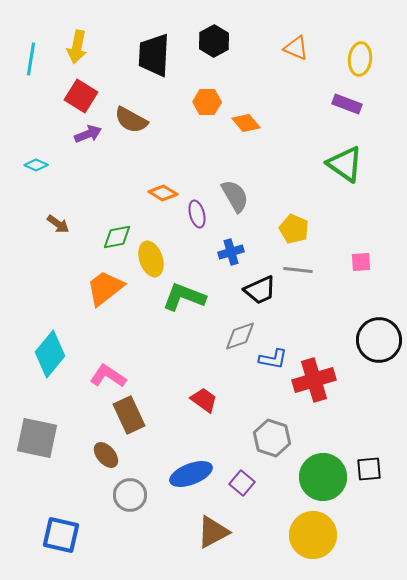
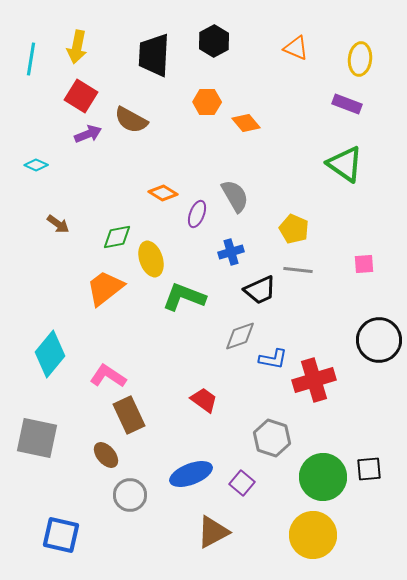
purple ellipse at (197, 214): rotated 36 degrees clockwise
pink square at (361, 262): moved 3 px right, 2 px down
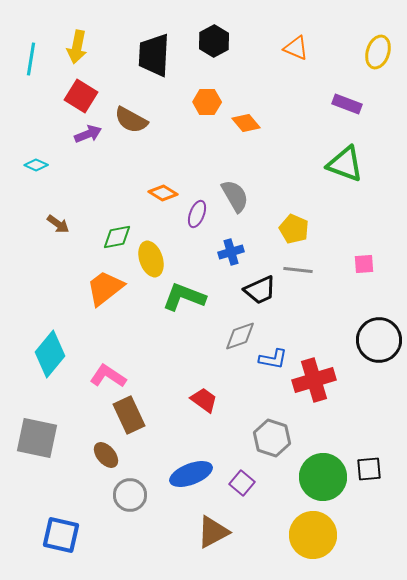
yellow ellipse at (360, 59): moved 18 px right, 7 px up; rotated 12 degrees clockwise
green triangle at (345, 164): rotated 15 degrees counterclockwise
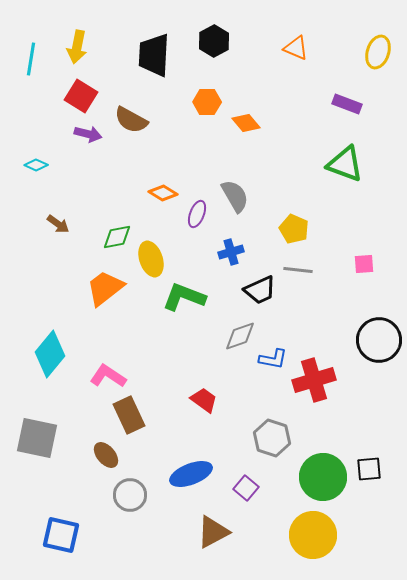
purple arrow at (88, 134): rotated 36 degrees clockwise
purple square at (242, 483): moved 4 px right, 5 px down
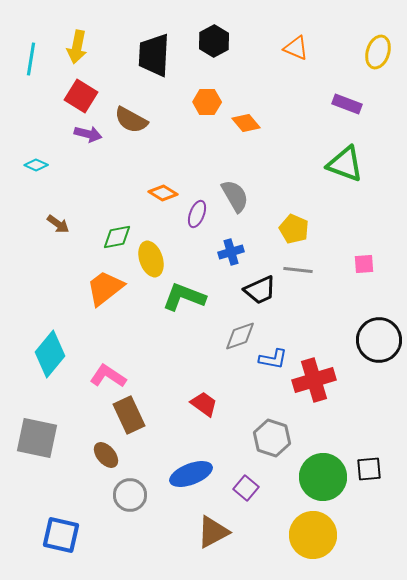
red trapezoid at (204, 400): moved 4 px down
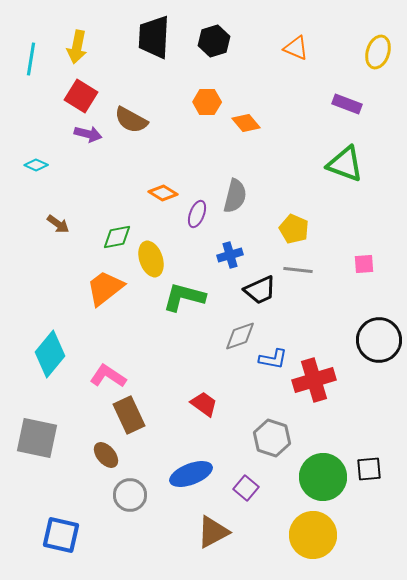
black hexagon at (214, 41): rotated 12 degrees clockwise
black trapezoid at (154, 55): moved 18 px up
gray semicircle at (235, 196): rotated 44 degrees clockwise
blue cross at (231, 252): moved 1 px left, 3 px down
green L-shape at (184, 297): rotated 6 degrees counterclockwise
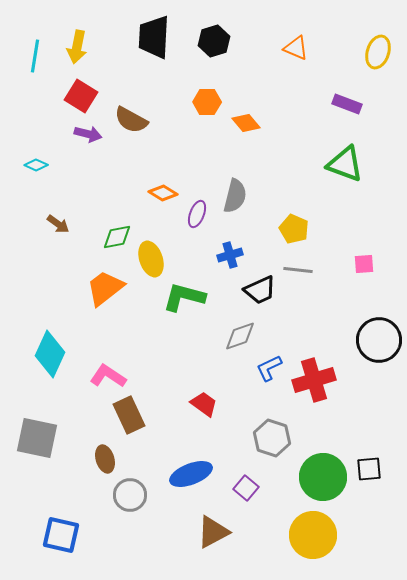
cyan line at (31, 59): moved 4 px right, 3 px up
cyan diamond at (50, 354): rotated 15 degrees counterclockwise
blue L-shape at (273, 359): moved 4 px left, 9 px down; rotated 144 degrees clockwise
brown ellipse at (106, 455): moved 1 px left, 4 px down; rotated 24 degrees clockwise
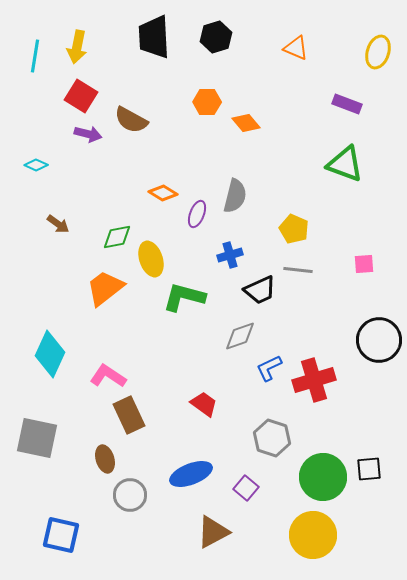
black trapezoid at (154, 37): rotated 6 degrees counterclockwise
black hexagon at (214, 41): moved 2 px right, 4 px up
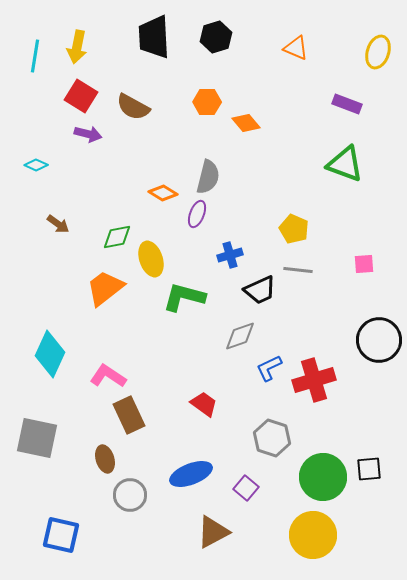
brown semicircle at (131, 120): moved 2 px right, 13 px up
gray semicircle at (235, 196): moved 27 px left, 19 px up
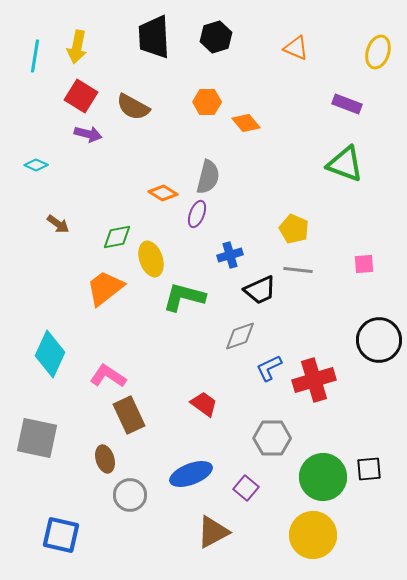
gray hexagon at (272, 438): rotated 18 degrees counterclockwise
